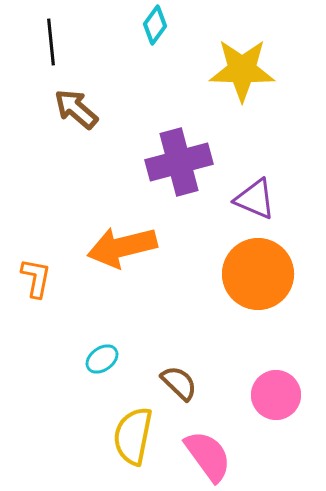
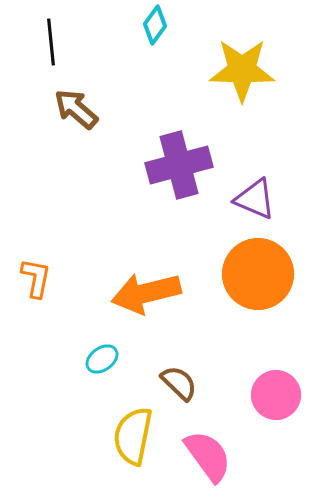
purple cross: moved 3 px down
orange arrow: moved 24 px right, 46 px down
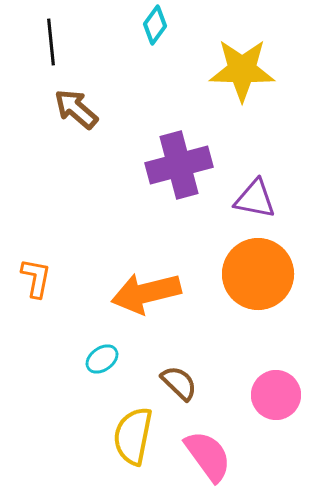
purple triangle: rotated 12 degrees counterclockwise
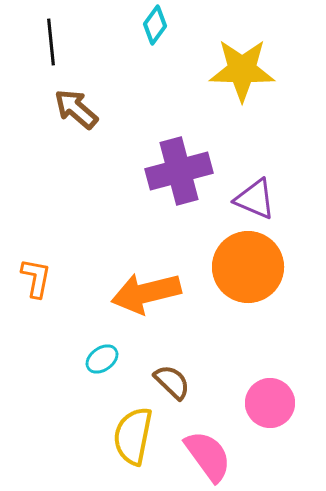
purple cross: moved 6 px down
purple triangle: rotated 12 degrees clockwise
orange circle: moved 10 px left, 7 px up
brown semicircle: moved 7 px left, 1 px up
pink circle: moved 6 px left, 8 px down
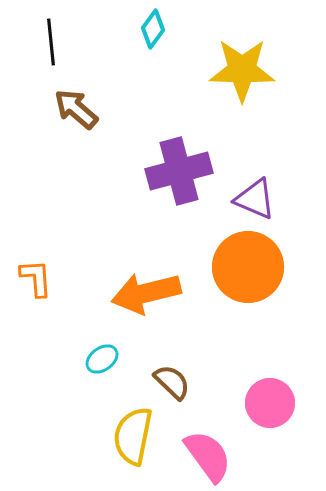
cyan diamond: moved 2 px left, 4 px down
orange L-shape: rotated 15 degrees counterclockwise
